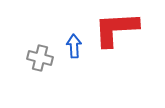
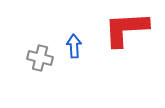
red L-shape: moved 10 px right
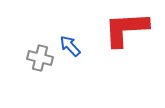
blue arrow: moved 4 px left; rotated 40 degrees counterclockwise
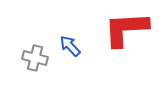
gray cross: moved 5 px left
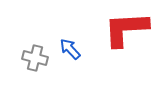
blue arrow: moved 3 px down
